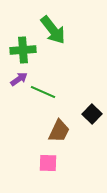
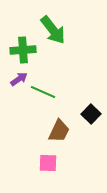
black square: moved 1 px left
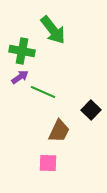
green cross: moved 1 px left, 1 px down; rotated 15 degrees clockwise
purple arrow: moved 1 px right, 2 px up
black square: moved 4 px up
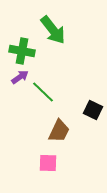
green line: rotated 20 degrees clockwise
black square: moved 2 px right; rotated 18 degrees counterclockwise
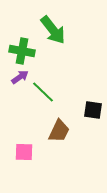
black square: rotated 18 degrees counterclockwise
pink square: moved 24 px left, 11 px up
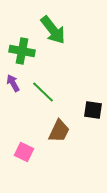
purple arrow: moved 7 px left, 6 px down; rotated 84 degrees counterclockwise
pink square: rotated 24 degrees clockwise
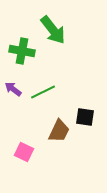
purple arrow: moved 6 px down; rotated 24 degrees counterclockwise
green line: rotated 70 degrees counterclockwise
black square: moved 8 px left, 7 px down
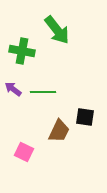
green arrow: moved 4 px right
green line: rotated 25 degrees clockwise
